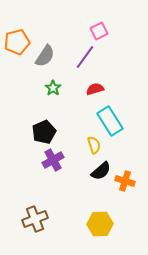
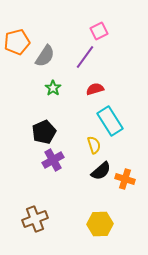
orange cross: moved 2 px up
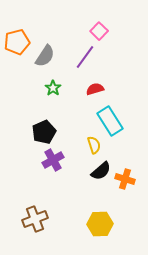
pink square: rotated 18 degrees counterclockwise
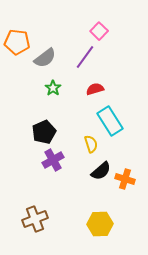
orange pentagon: rotated 20 degrees clockwise
gray semicircle: moved 2 px down; rotated 20 degrees clockwise
yellow semicircle: moved 3 px left, 1 px up
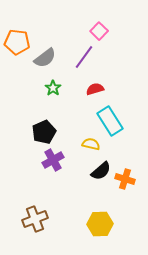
purple line: moved 1 px left
yellow semicircle: rotated 60 degrees counterclockwise
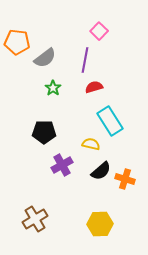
purple line: moved 1 px right, 3 px down; rotated 25 degrees counterclockwise
red semicircle: moved 1 px left, 2 px up
black pentagon: rotated 25 degrees clockwise
purple cross: moved 9 px right, 5 px down
brown cross: rotated 10 degrees counterclockwise
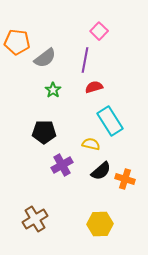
green star: moved 2 px down
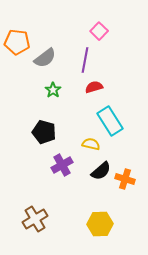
black pentagon: rotated 15 degrees clockwise
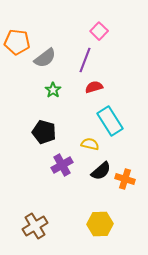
purple line: rotated 10 degrees clockwise
yellow semicircle: moved 1 px left
brown cross: moved 7 px down
